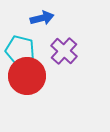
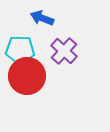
blue arrow: rotated 145 degrees counterclockwise
cyan pentagon: rotated 12 degrees counterclockwise
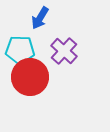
blue arrow: moved 2 px left; rotated 80 degrees counterclockwise
red circle: moved 3 px right, 1 px down
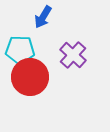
blue arrow: moved 3 px right, 1 px up
purple cross: moved 9 px right, 4 px down
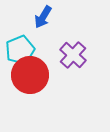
cyan pentagon: rotated 24 degrees counterclockwise
red circle: moved 2 px up
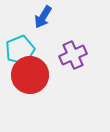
purple cross: rotated 24 degrees clockwise
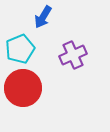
cyan pentagon: moved 1 px up
red circle: moved 7 px left, 13 px down
